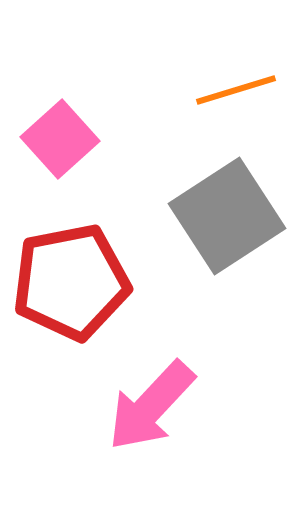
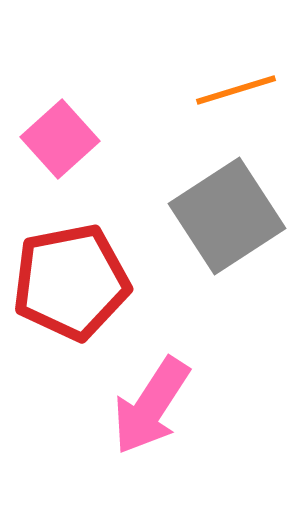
pink arrow: rotated 10 degrees counterclockwise
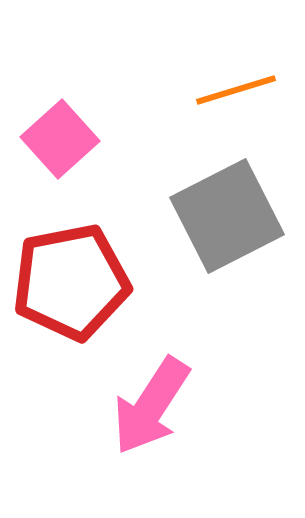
gray square: rotated 6 degrees clockwise
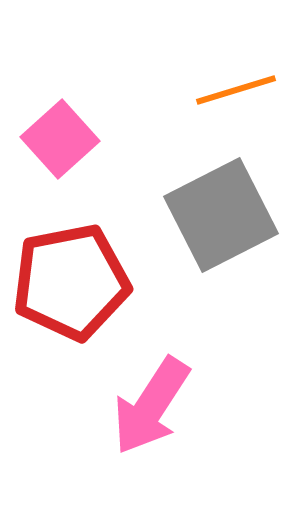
gray square: moved 6 px left, 1 px up
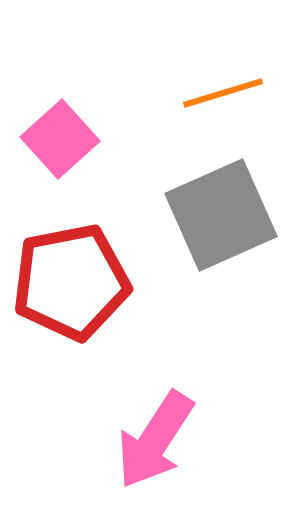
orange line: moved 13 px left, 3 px down
gray square: rotated 3 degrees clockwise
pink arrow: moved 4 px right, 34 px down
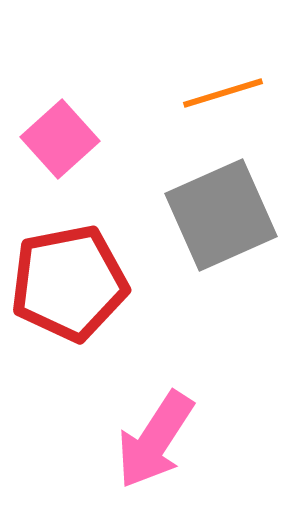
red pentagon: moved 2 px left, 1 px down
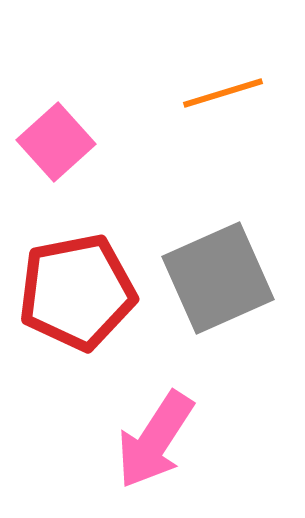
pink square: moved 4 px left, 3 px down
gray square: moved 3 px left, 63 px down
red pentagon: moved 8 px right, 9 px down
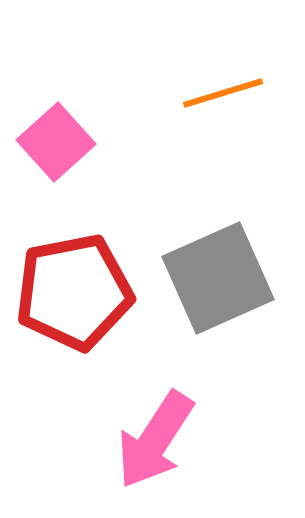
red pentagon: moved 3 px left
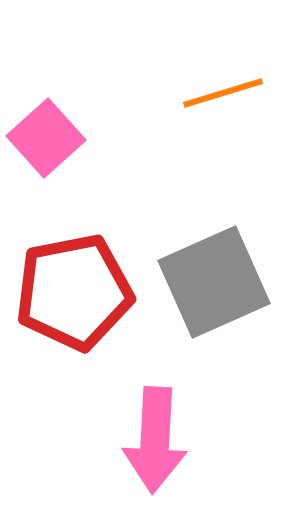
pink square: moved 10 px left, 4 px up
gray square: moved 4 px left, 4 px down
pink arrow: rotated 30 degrees counterclockwise
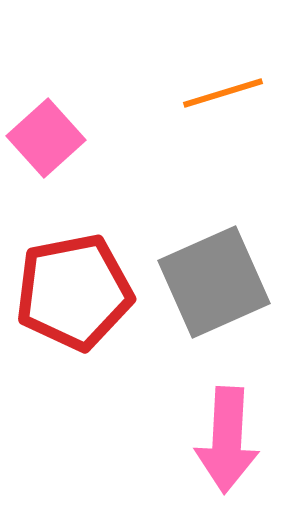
pink arrow: moved 72 px right
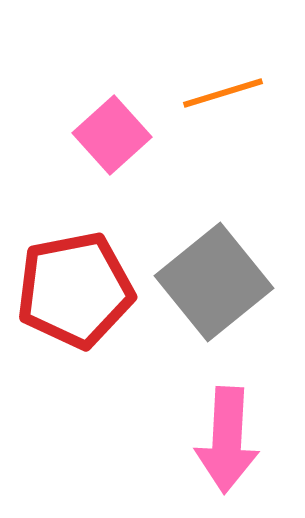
pink square: moved 66 px right, 3 px up
gray square: rotated 15 degrees counterclockwise
red pentagon: moved 1 px right, 2 px up
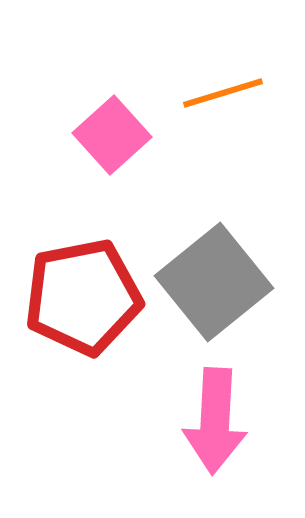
red pentagon: moved 8 px right, 7 px down
pink arrow: moved 12 px left, 19 px up
